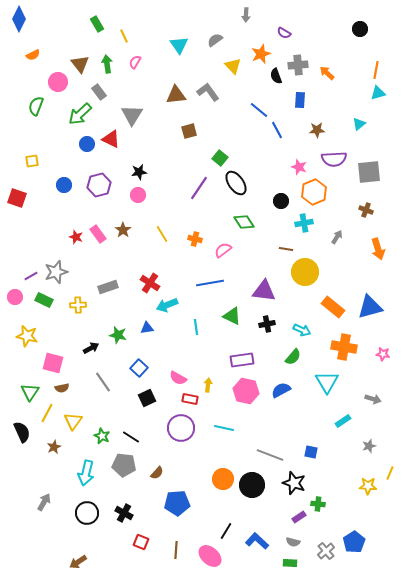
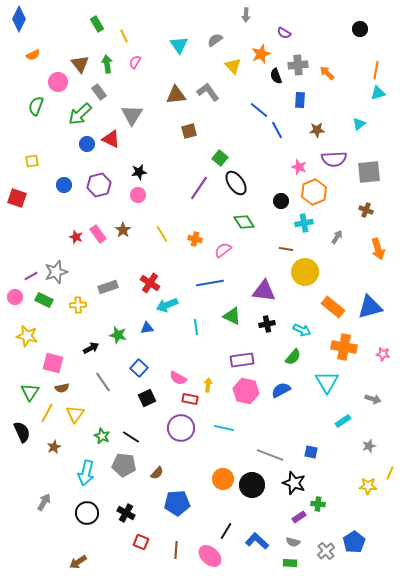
yellow triangle at (73, 421): moved 2 px right, 7 px up
black cross at (124, 513): moved 2 px right
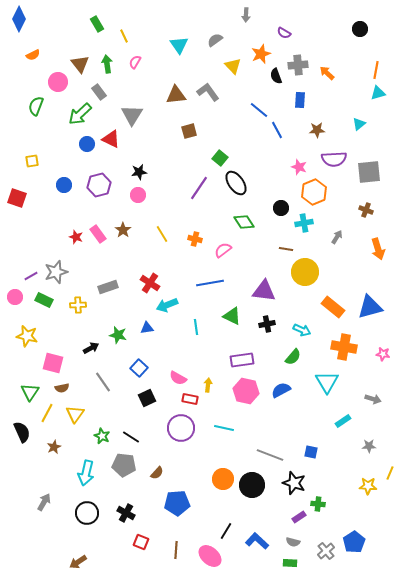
black circle at (281, 201): moved 7 px down
gray star at (369, 446): rotated 16 degrees clockwise
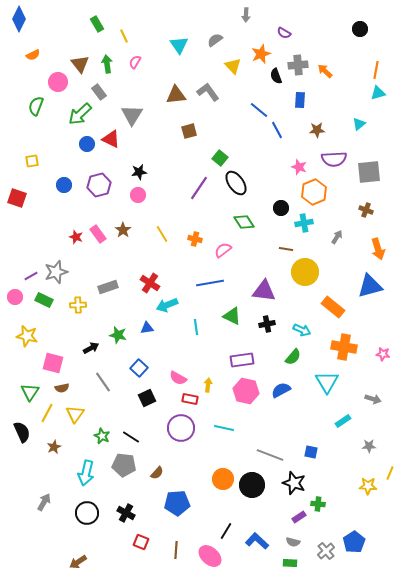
orange arrow at (327, 73): moved 2 px left, 2 px up
blue triangle at (370, 307): moved 21 px up
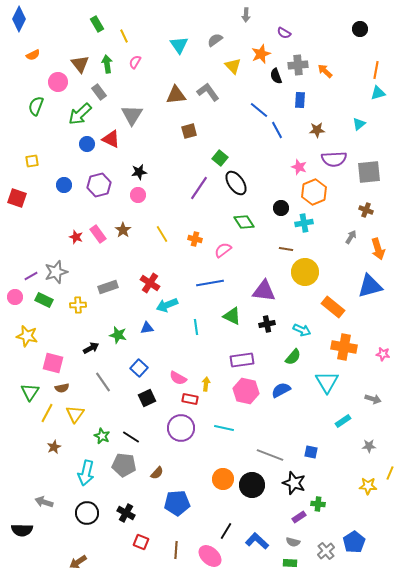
gray arrow at (337, 237): moved 14 px right
yellow arrow at (208, 385): moved 2 px left, 1 px up
black semicircle at (22, 432): moved 98 px down; rotated 115 degrees clockwise
gray arrow at (44, 502): rotated 102 degrees counterclockwise
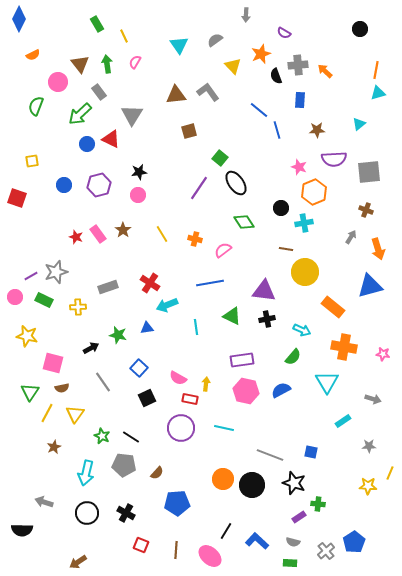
blue line at (277, 130): rotated 12 degrees clockwise
yellow cross at (78, 305): moved 2 px down
black cross at (267, 324): moved 5 px up
red square at (141, 542): moved 3 px down
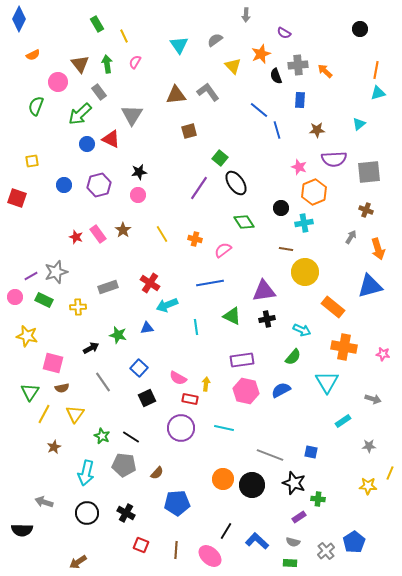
purple triangle at (264, 291): rotated 15 degrees counterclockwise
yellow line at (47, 413): moved 3 px left, 1 px down
green cross at (318, 504): moved 5 px up
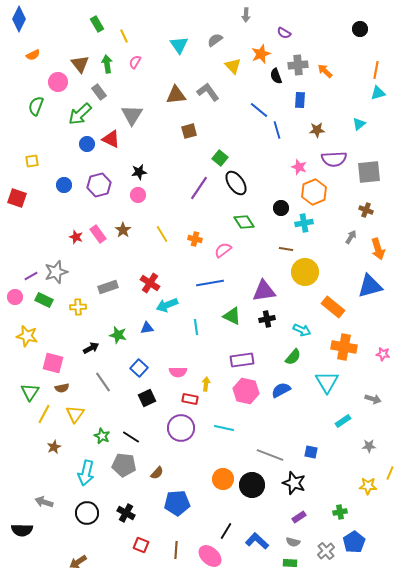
pink semicircle at (178, 378): moved 6 px up; rotated 30 degrees counterclockwise
green cross at (318, 499): moved 22 px right, 13 px down; rotated 16 degrees counterclockwise
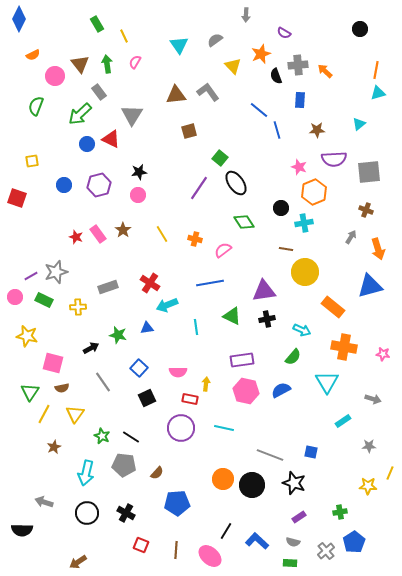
pink circle at (58, 82): moved 3 px left, 6 px up
